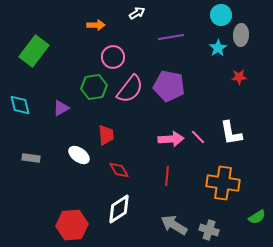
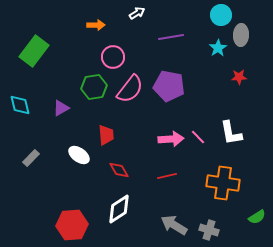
gray rectangle: rotated 54 degrees counterclockwise
red line: rotated 72 degrees clockwise
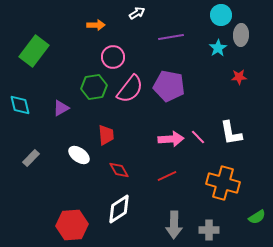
red line: rotated 12 degrees counterclockwise
orange cross: rotated 8 degrees clockwise
gray arrow: rotated 120 degrees counterclockwise
gray cross: rotated 18 degrees counterclockwise
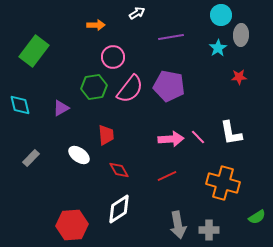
gray arrow: moved 4 px right; rotated 12 degrees counterclockwise
